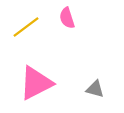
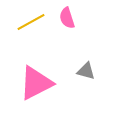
yellow line: moved 5 px right, 5 px up; rotated 8 degrees clockwise
gray triangle: moved 9 px left, 18 px up
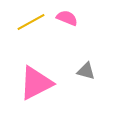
pink semicircle: rotated 130 degrees clockwise
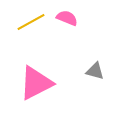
gray triangle: moved 9 px right
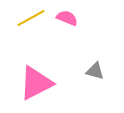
yellow line: moved 4 px up
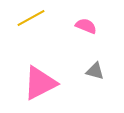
pink semicircle: moved 19 px right, 8 px down
pink triangle: moved 4 px right
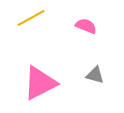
gray triangle: moved 4 px down
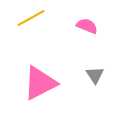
pink semicircle: moved 1 px right
gray triangle: rotated 42 degrees clockwise
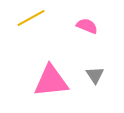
pink triangle: moved 11 px right, 2 px up; rotated 21 degrees clockwise
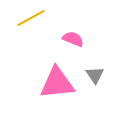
pink semicircle: moved 14 px left, 13 px down
pink triangle: moved 6 px right, 2 px down
